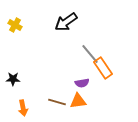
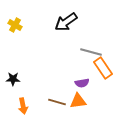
gray line: moved 1 px right, 2 px up; rotated 35 degrees counterclockwise
orange arrow: moved 2 px up
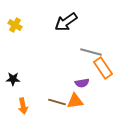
orange triangle: moved 3 px left
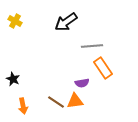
yellow cross: moved 4 px up
gray line: moved 1 px right, 6 px up; rotated 20 degrees counterclockwise
black star: rotated 24 degrees clockwise
brown line: moved 1 px left; rotated 18 degrees clockwise
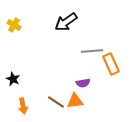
yellow cross: moved 1 px left, 4 px down
gray line: moved 5 px down
orange rectangle: moved 8 px right, 4 px up; rotated 10 degrees clockwise
purple semicircle: moved 1 px right
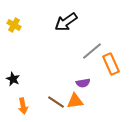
gray line: rotated 35 degrees counterclockwise
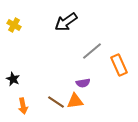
orange rectangle: moved 8 px right, 1 px down
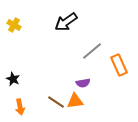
orange arrow: moved 3 px left, 1 px down
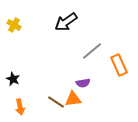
orange triangle: moved 2 px left, 2 px up
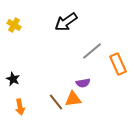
orange rectangle: moved 1 px left, 1 px up
brown line: rotated 18 degrees clockwise
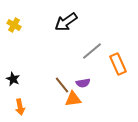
brown line: moved 6 px right, 17 px up
